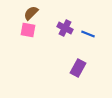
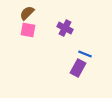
brown semicircle: moved 4 px left
blue line: moved 3 px left, 20 px down
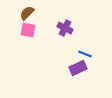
purple rectangle: rotated 36 degrees clockwise
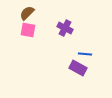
blue line: rotated 16 degrees counterclockwise
purple rectangle: rotated 54 degrees clockwise
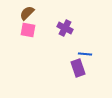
purple rectangle: rotated 42 degrees clockwise
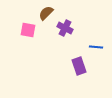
brown semicircle: moved 19 px right
blue line: moved 11 px right, 7 px up
purple rectangle: moved 1 px right, 2 px up
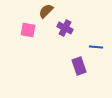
brown semicircle: moved 2 px up
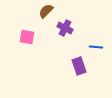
pink square: moved 1 px left, 7 px down
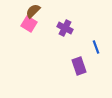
brown semicircle: moved 13 px left
pink square: moved 2 px right, 13 px up; rotated 21 degrees clockwise
blue line: rotated 64 degrees clockwise
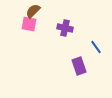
pink square: rotated 21 degrees counterclockwise
purple cross: rotated 14 degrees counterclockwise
blue line: rotated 16 degrees counterclockwise
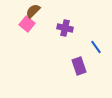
pink square: moved 2 px left; rotated 28 degrees clockwise
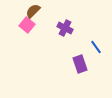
pink square: moved 1 px down
purple cross: rotated 14 degrees clockwise
purple rectangle: moved 1 px right, 2 px up
